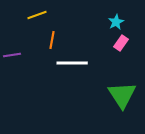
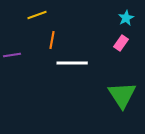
cyan star: moved 10 px right, 4 px up
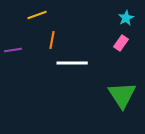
purple line: moved 1 px right, 5 px up
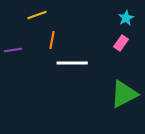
green triangle: moved 2 px right, 1 px up; rotated 36 degrees clockwise
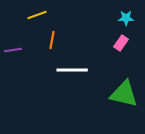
cyan star: rotated 28 degrees clockwise
white line: moved 7 px down
green triangle: rotated 40 degrees clockwise
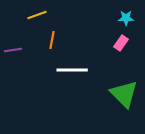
green triangle: rotated 32 degrees clockwise
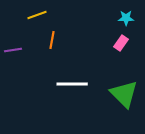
white line: moved 14 px down
